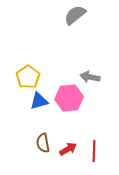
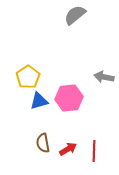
gray arrow: moved 14 px right
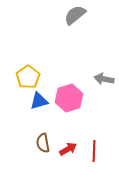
gray arrow: moved 2 px down
pink hexagon: rotated 12 degrees counterclockwise
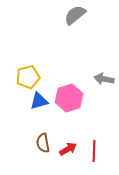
yellow pentagon: rotated 20 degrees clockwise
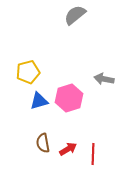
yellow pentagon: moved 5 px up
red line: moved 1 px left, 3 px down
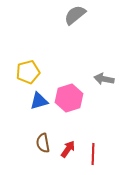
red arrow: rotated 24 degrees counterclockwise
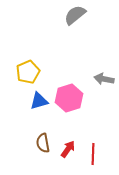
yellow pentagon: rotated 10 degrees counterclockwise
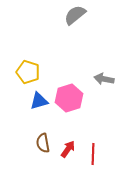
yellow pentagon: rotated 30 degrees counterclockwise
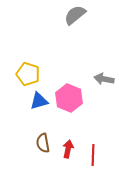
yellow pentagon: moved 2 px down
pink hexagon: rotated 20 degrees counterclockwise
red arrow: rotated 24 degrees counterclockwise
red line: moved 1 px down
